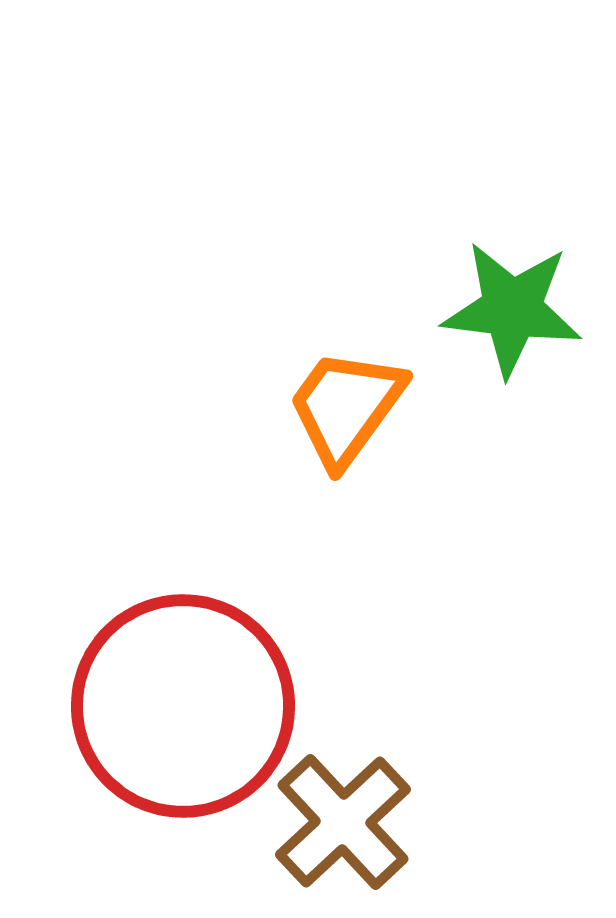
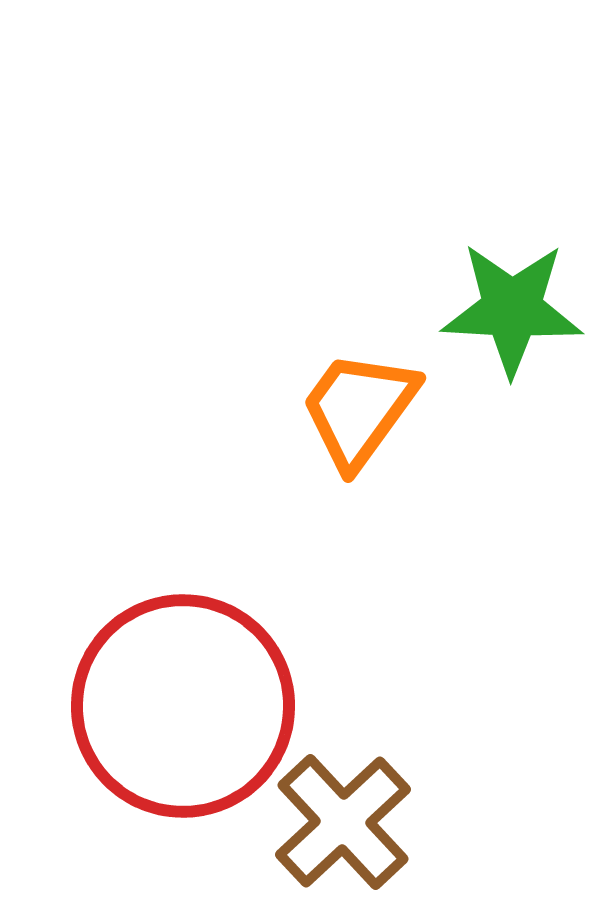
green star: rotated 4 degrees counterclockwise
orange trapezoid: moved 13 px right, 2 px down
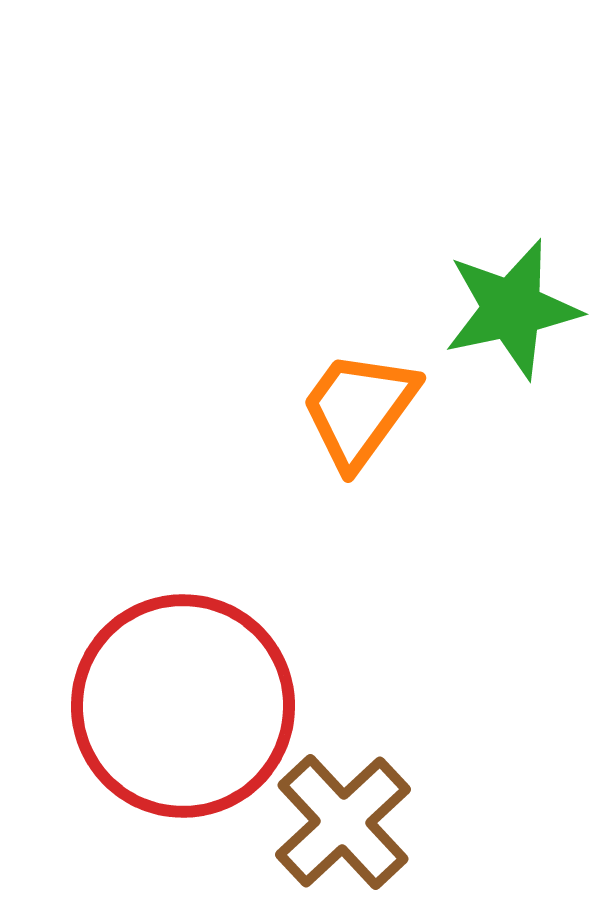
green star: rotated 15 degrees counterclockwise
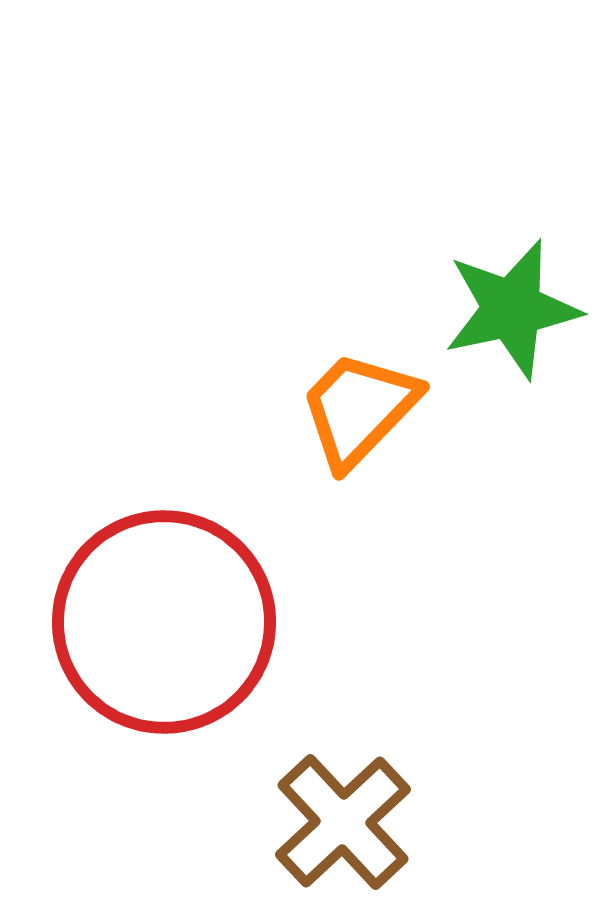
orange trapezoid: rotated 8 degrees clockwise
red circle: moved 19 px left, 84 px up
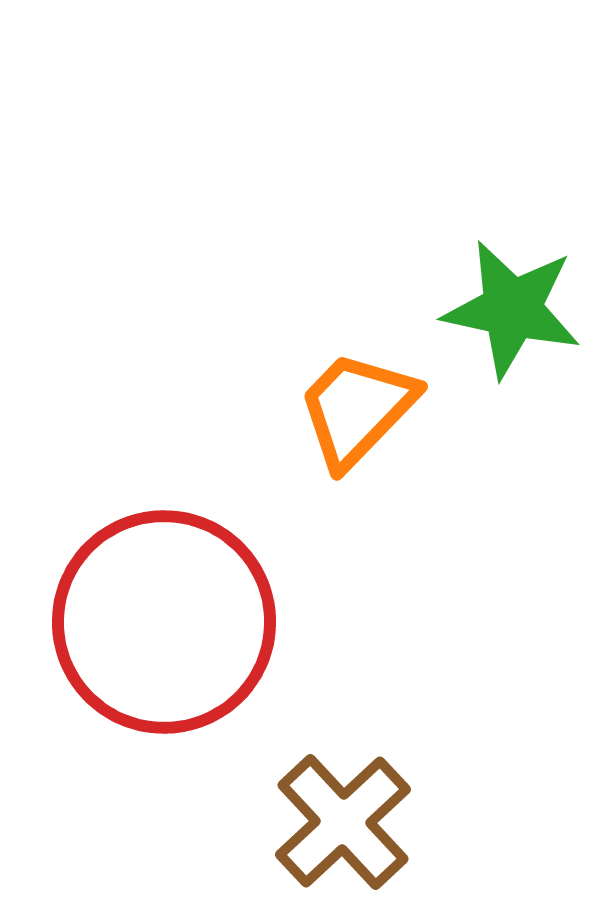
green star: rotated 24 degrees clockwise
orange trapezoid: moved 2 px left
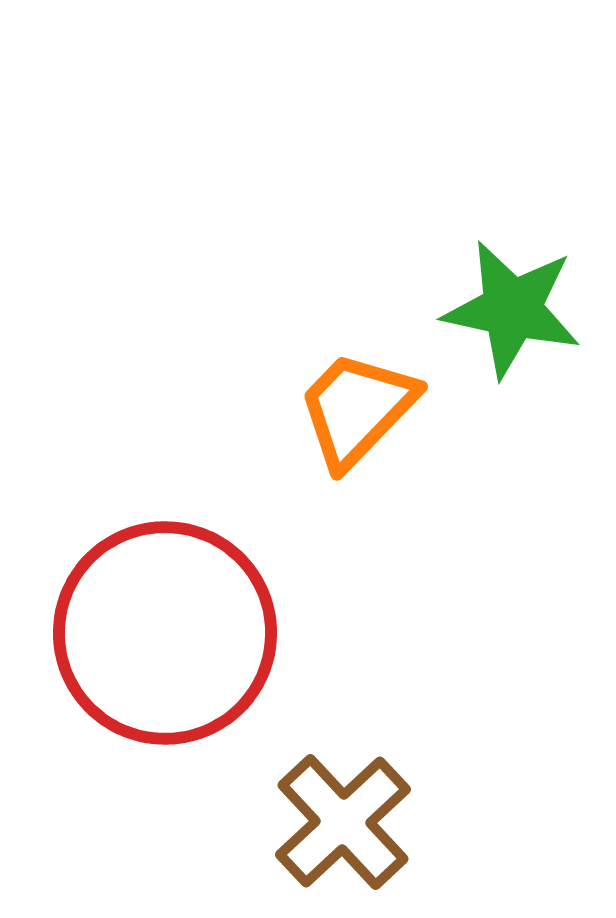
red circle: moved 1 px right, 11 px down
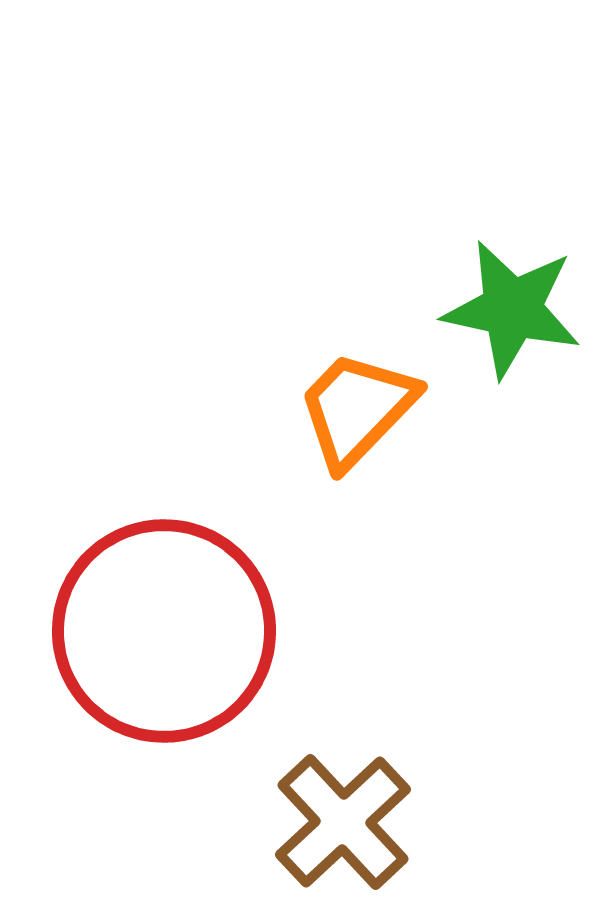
red circle: moved 1 px left, 2 px up
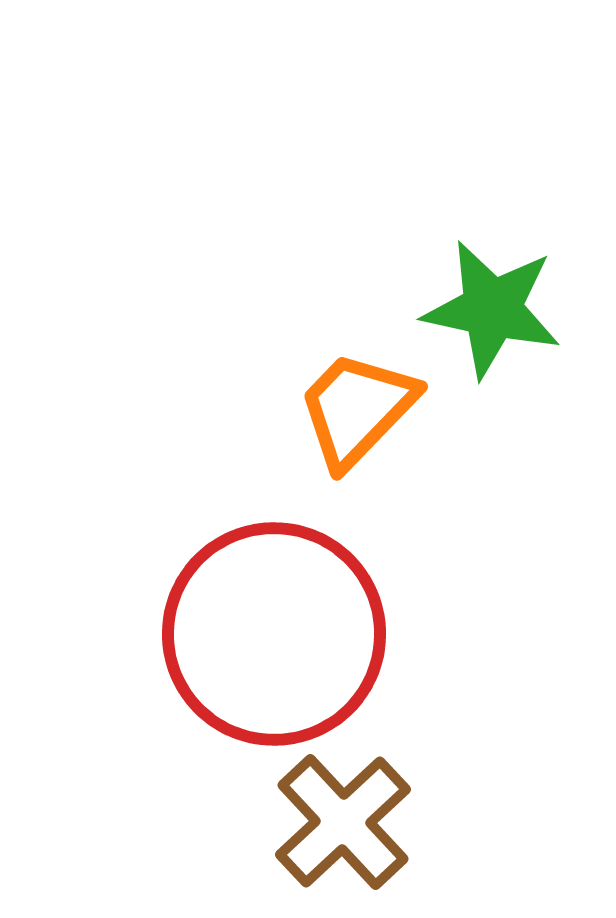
green star: moved 20 px left
red circle: moved 110 px right, 3 px down
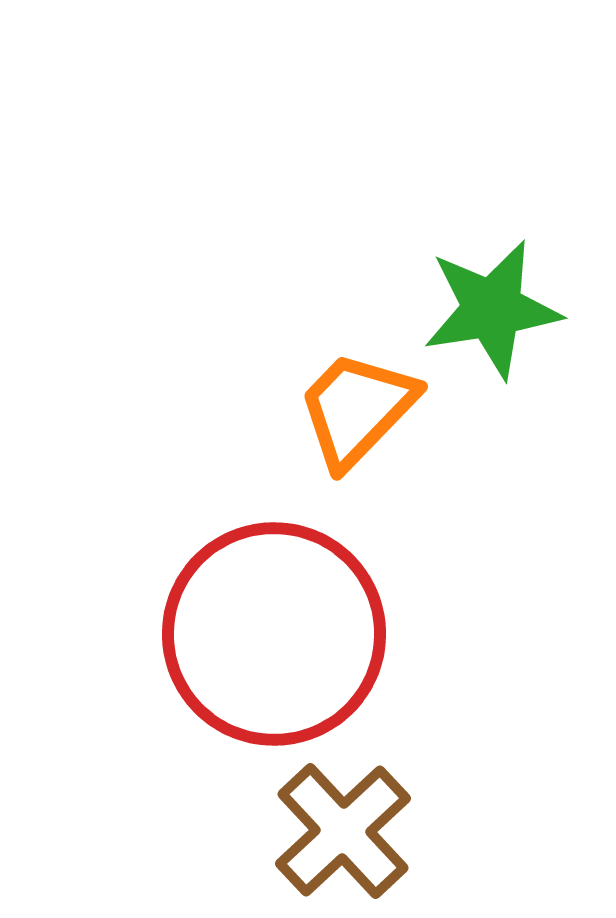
green star: rotated 21 degrees counterclockwise
brown cross: moved 9 px down
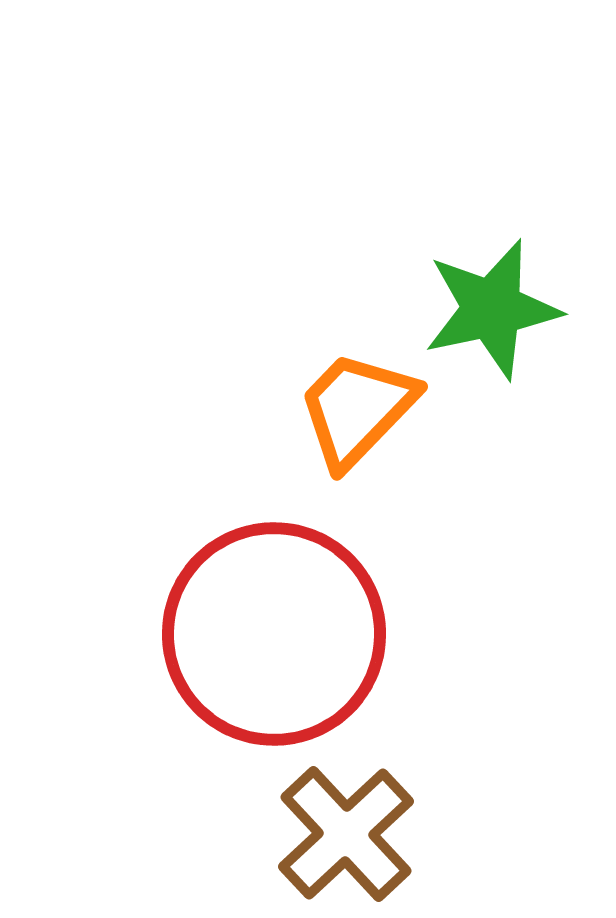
green star: rotated 3 degrees counterclockwise
brown cross: moved 3 px right, 3 px down
